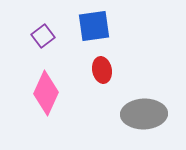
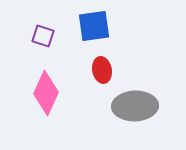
purple square: rotated 35 degrees counterclockwise
gray ellipse: moved 9 px left, 8 px up
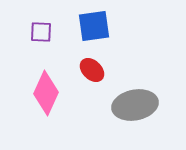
purple square: moved 2 px left, 4 px up; rotated 15 degrees counterclockwise
red ellipse: moved 10 px left; rotated 35 degrees counterclockwise
gray ellipse: moved 1 px up; rotated 9 degrees counterclockwise
